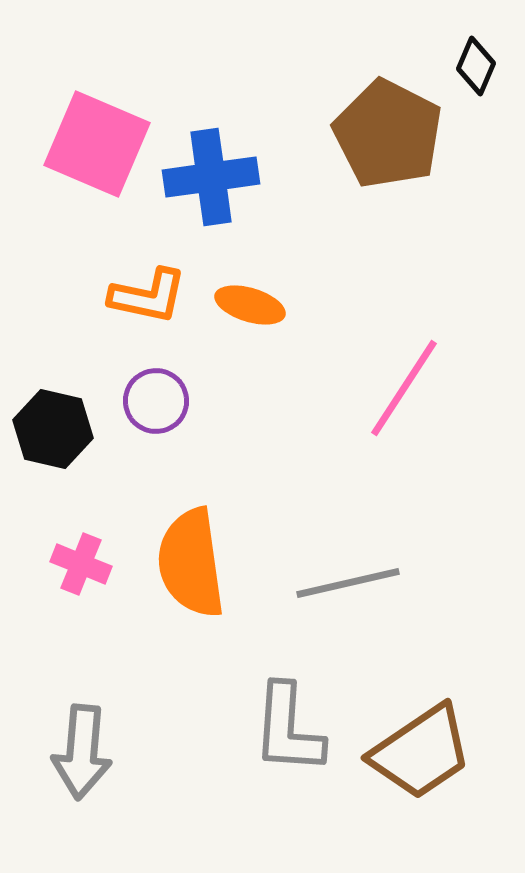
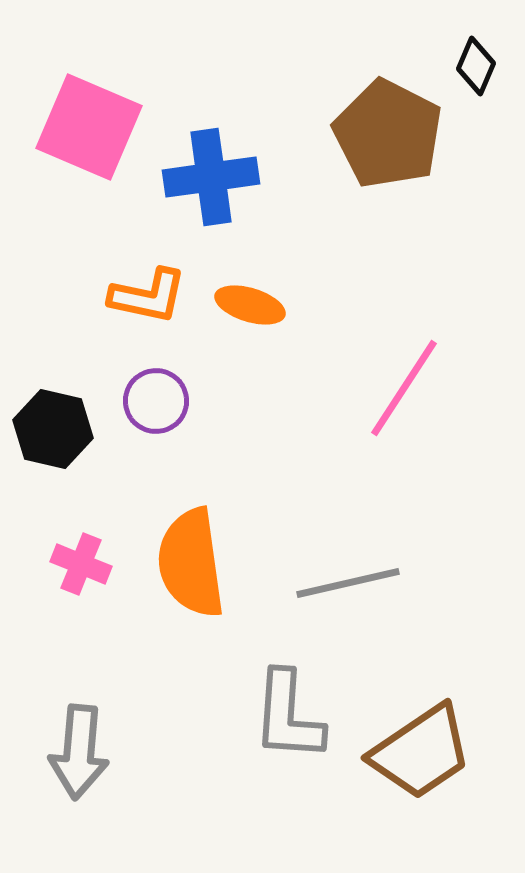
pink square: moved 8 px left, 17 px up
gray L-shape: moved 13 px up
gray arrow: moved 3 px left
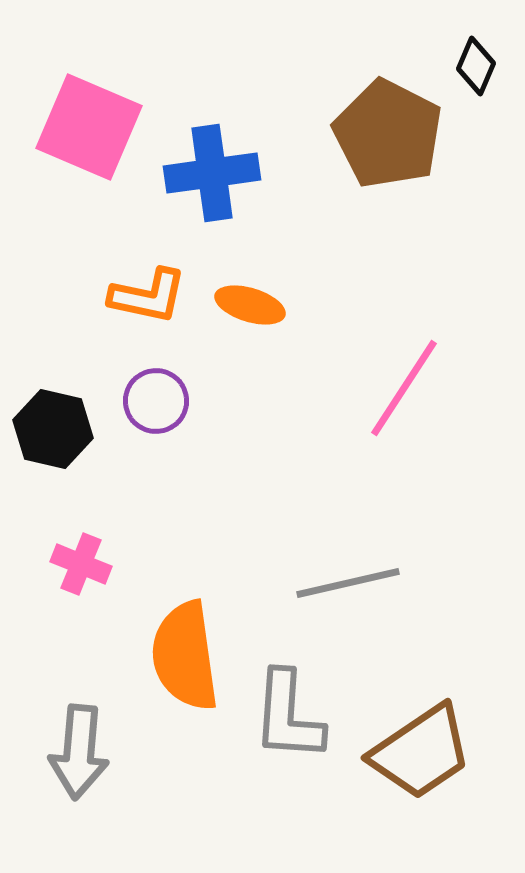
blue cross: moved 1 px right, 4 px up
orange semicircle: moved 6 px left, 93 px down
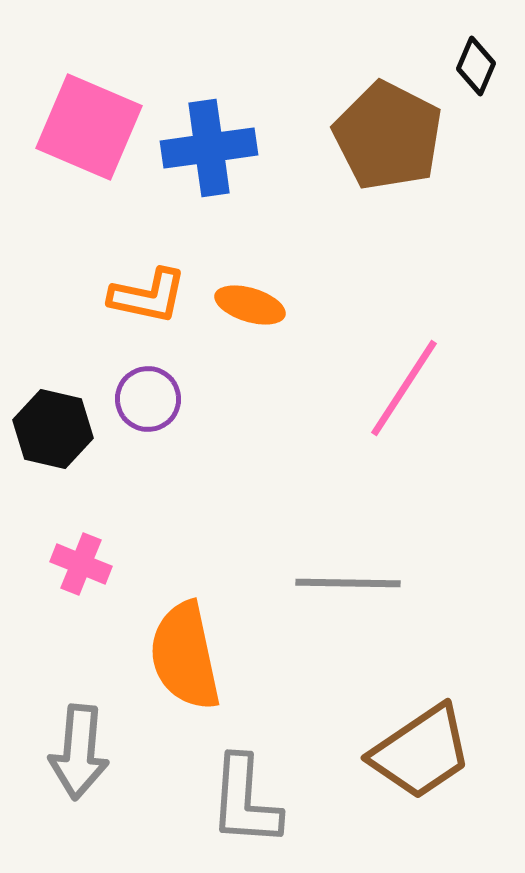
brown pentagon: moved 2 px down
blue cross: moved 3 px left, 25 px up
purple circle: moved 8 px left, 2 px up
gray line: rotated 14 degrees clockwise
orange semicircle: rotated 4 degrees counterclockwise
gray L-shape: moved 43 px left, 85 px down
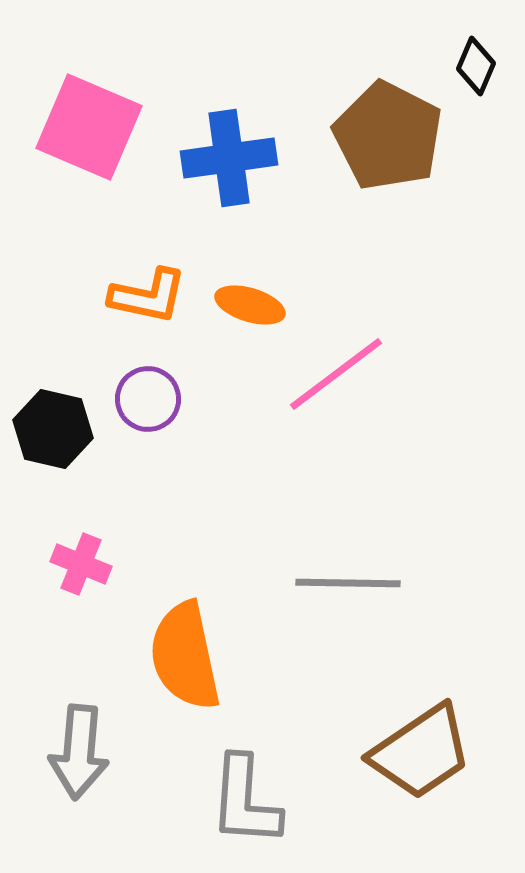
blue cross: moved 20 px right, 10 px down
pink line: moved 68 px left, 14 px up; rotated 20 degrees clockwise
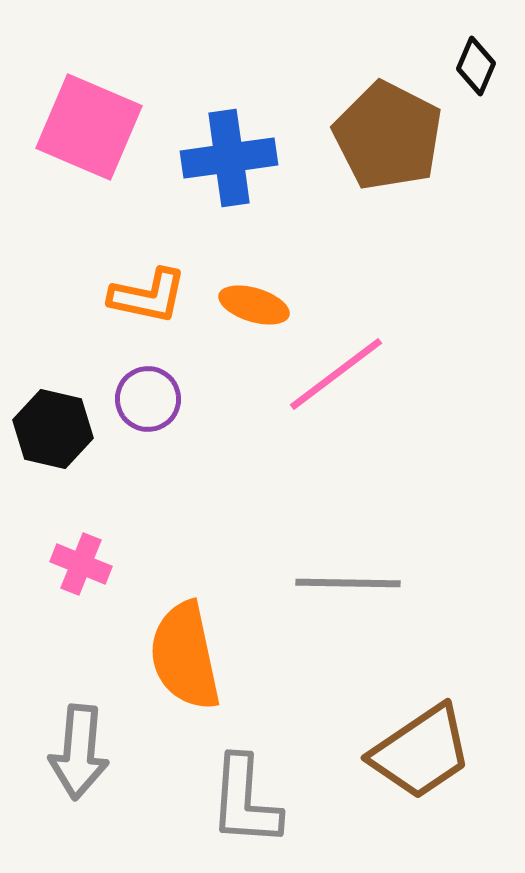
orange ellipse: moved 4 px right
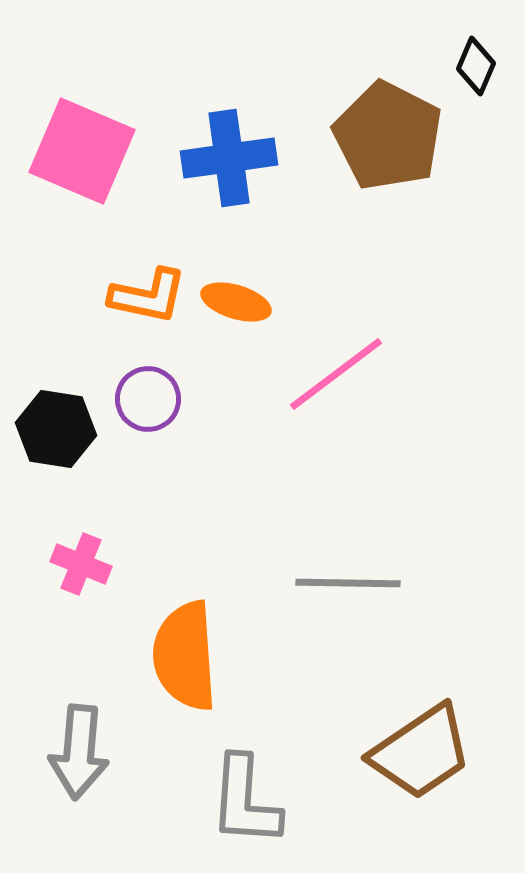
pink square: moved 7 px left, 24 px down
orange ellipse: moved 18 px left, 3 px up
black hexagon: moved 3 px right; rotated 4 degrees counterclockwise
orange semicircle: rotated 8 degrees clockwise
